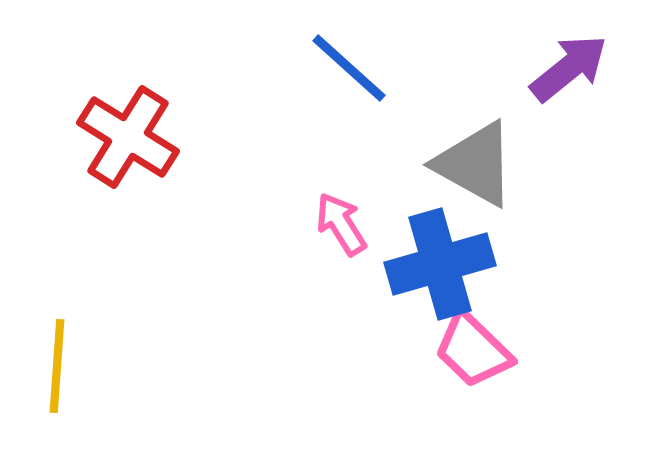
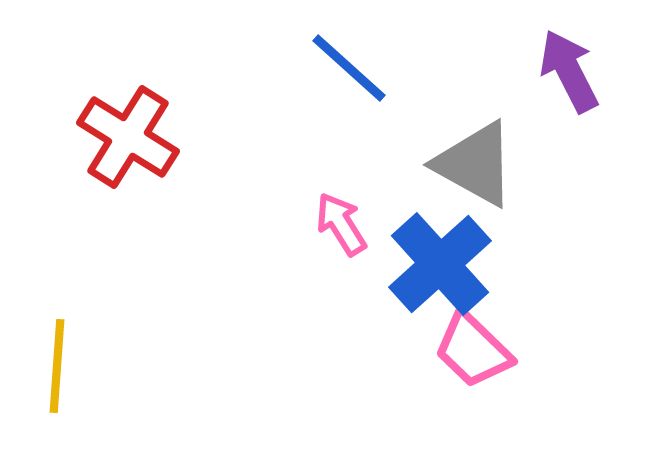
purple arrow: moved 3 px down; rotated 78 degrees counterclockwise
blue cross: rotated 26 degrees counterclockwise
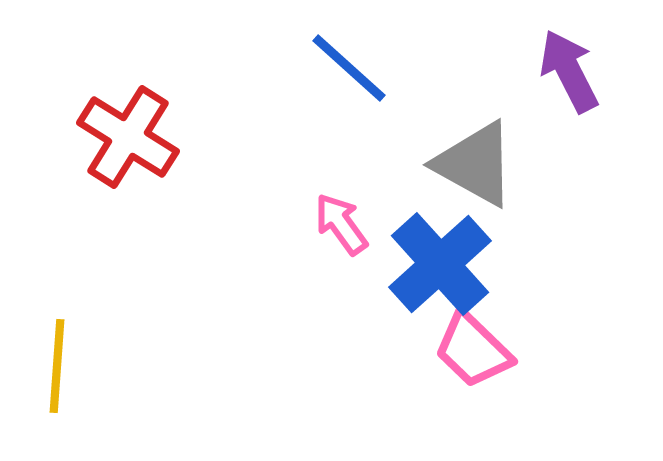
pink arrow: rotated 4 degrees counterclockwise
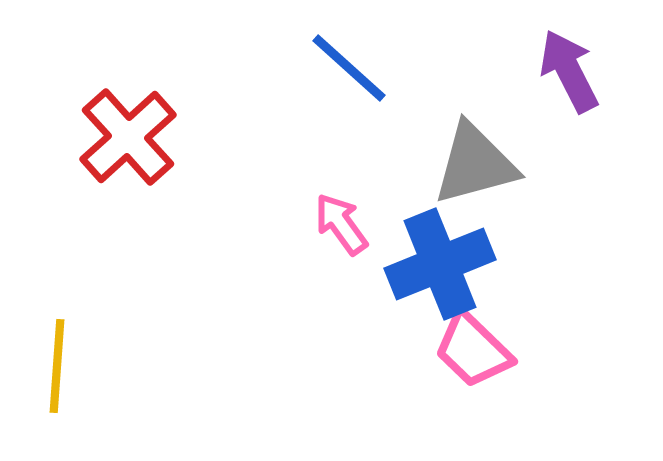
red cross: rotated 16 degrees clockwise
gray triangle: rotated 44 degrees counterclockwise
blue cross: rotated 20 degrees clockwise
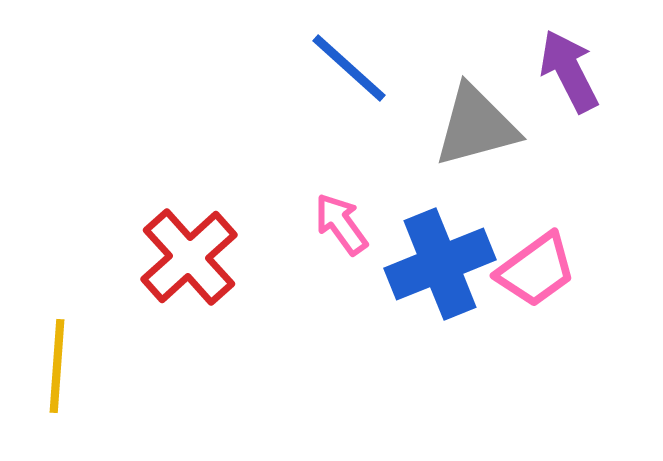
red cross: moved 61 px right, 120 px down
gray triangle: moved 1 px right, 38 px up
pink trapezoid: moved 63 px right, 80 px up; rotated 80 degrees counterclockwise
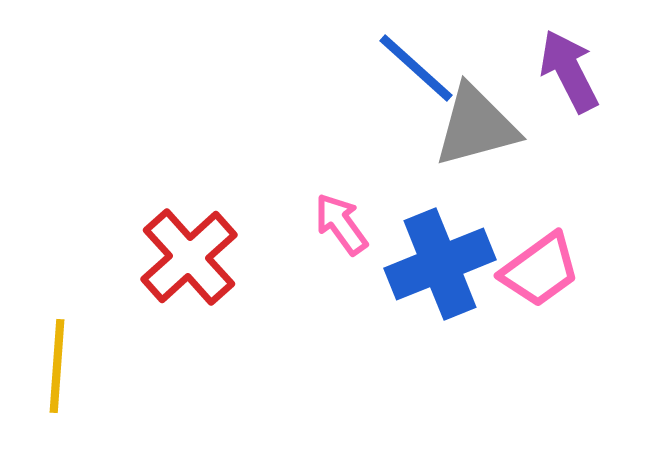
blue line: moved 67 px right
pink trapezoid: moved 4 px right
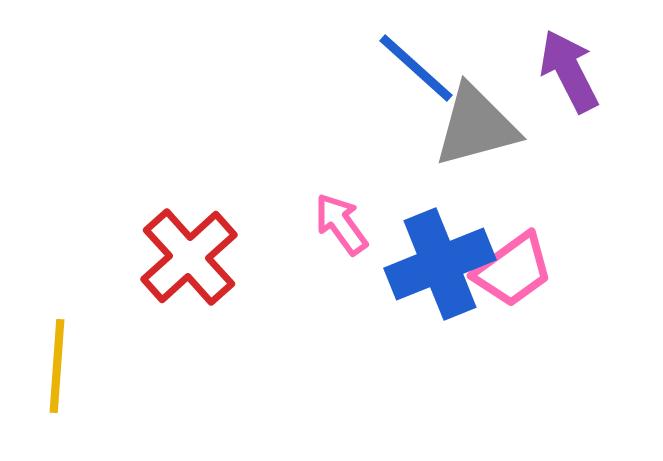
pink trapezoid: moved 27 px left
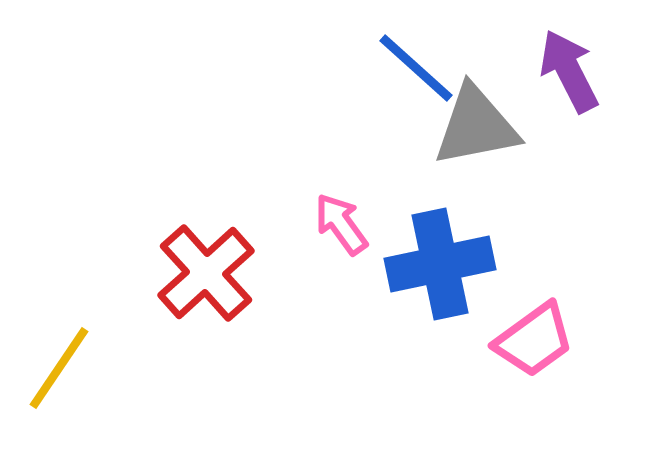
gray triangle: rotated 4 degrees clockwise
red cross: moved 17 px right, 16 px down
blue cross: rotated 10 degrees clockwise
pink trapezoid: moved 21 px right, 70 px down
yellow line: moved 2 px right, 2 px down; rotated 30 degrees clockwise
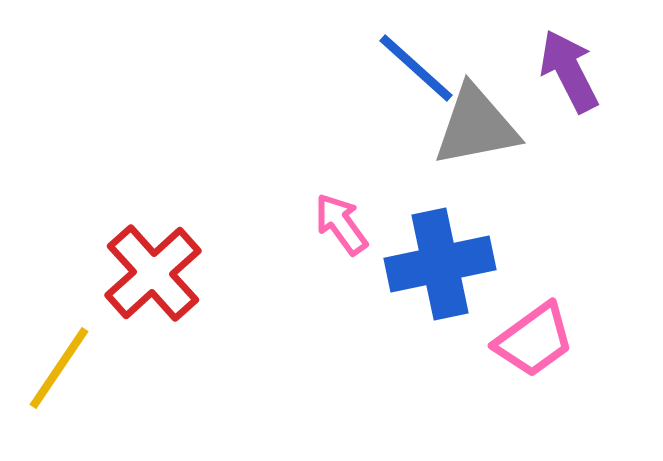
red cross: moved 53 px left
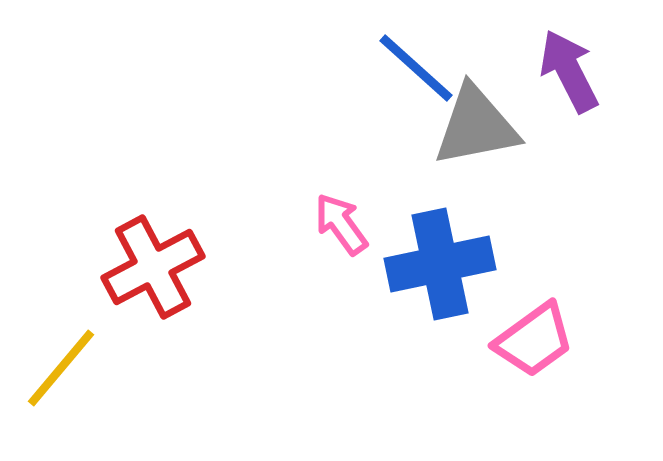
red cross: moved 6 px up; rotated 14 degrees clockwise
yellow line: moved 2 px right; rotated 6 degrees clockwise
